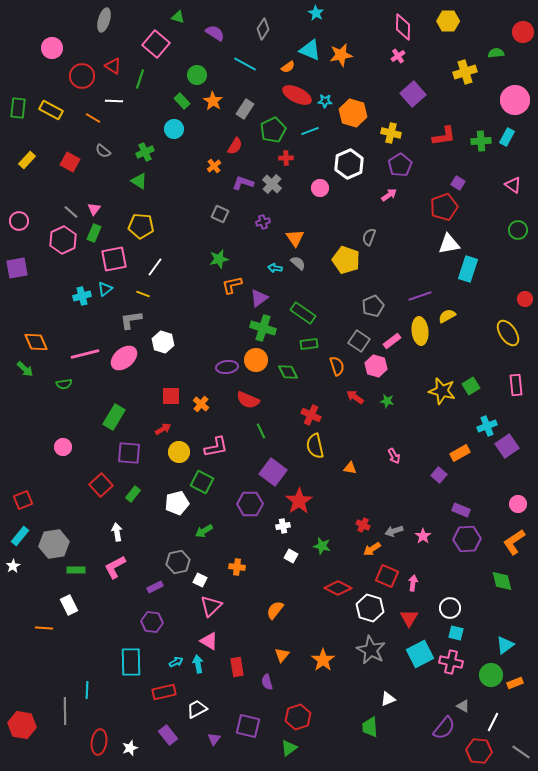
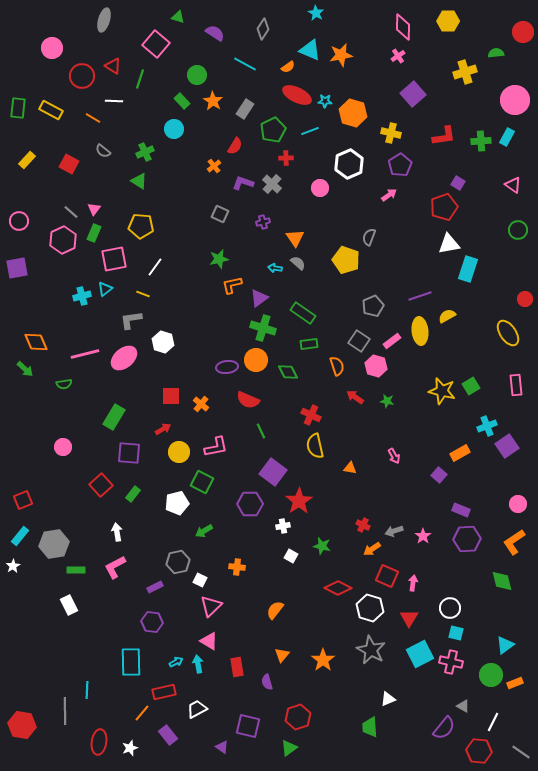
red square at (70, 162): moved 1 px left, 2 px down
orange line at (44, 628): moved 98 px right, 85 px down; rotated 54 degrees counterclockwise
purple triangle at (214, 739): moved 8 px right, 8 px down; rotated 32 degrees counterclockwise
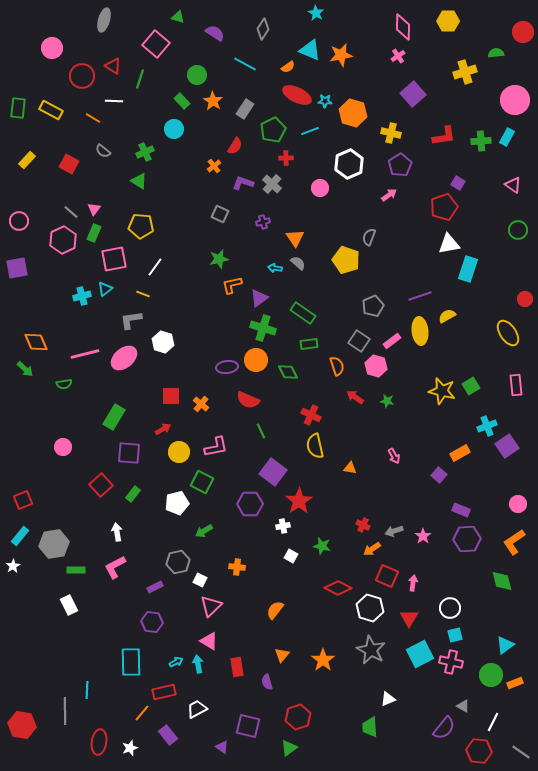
cyan square at (456, 633): moved 1 px left, 2 px down; rotated 28 degrees counterclockwise
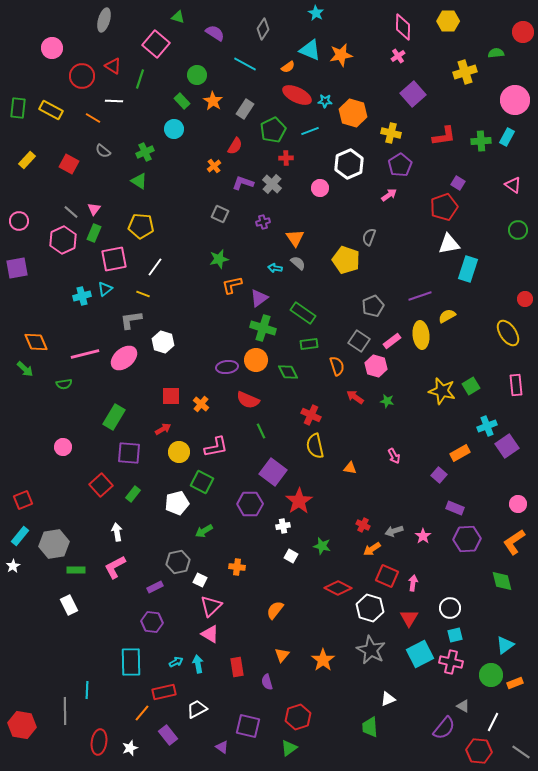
yellow ellipse at (420, 331): moved 1 px right, 4 px down
purple rectangle at (461, 510): moved 6 px left, 2 px up
pink triangle at (209, 641): moved 1 px right, 7 px up
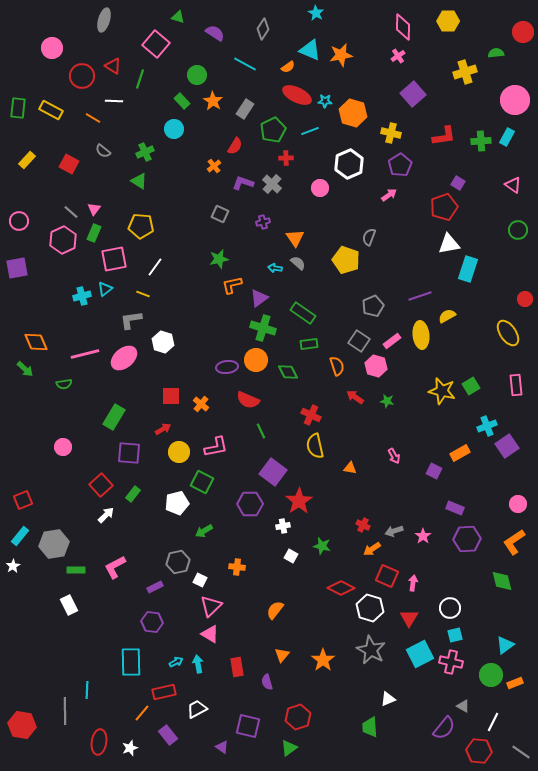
purple square at (439, 475): moved 5 px left, 4 px up; rotated 14 degrees counterclockwise
white arrow at (117, 532): moved 11 px left, 17 px up; rotated 54 degrees clockwise
red diamond at (338, 588): moved 3 px right
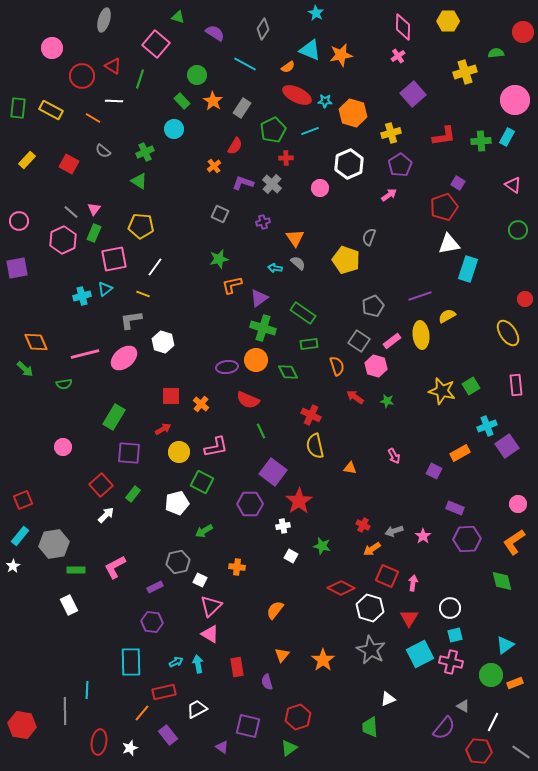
gray rectangle at (245, 109): moved 3 px left, 1 px up
yellow cross at (391, 133): rotated 30 degrees counterclockwise
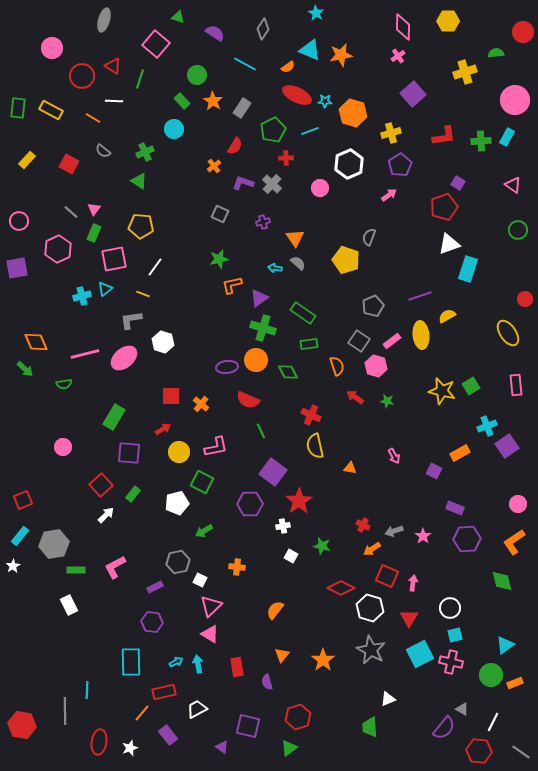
pink hexagon at (63, 240): moved 5 px left, 9 px down
white triangle at (449, 244): rotated 10 degrees counterclockwise
gray triangle at (463, 706): moved 1 px left, 3 px down
